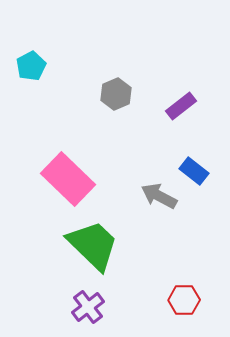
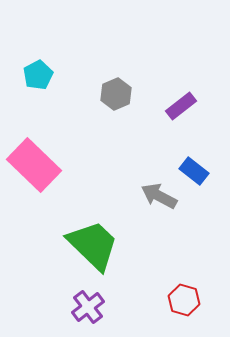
cyan pentagon: moved 7 px right, 9 px down
pink rectangle: moved 34 px left, 14 px up
red hexagon: rotated 16 degrees clockwise
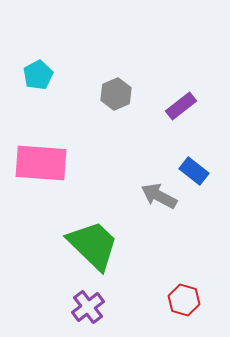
pink rectangle: moved 7 px right, 2 px up; rotated 40 degrees counterclockwise
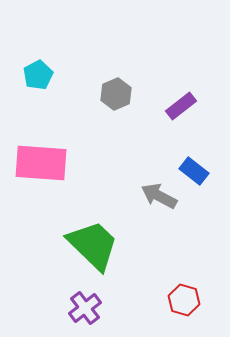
purple cross: moved 3 px left, 1 px down
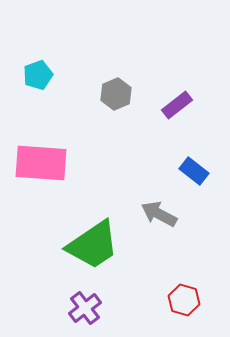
cyan pentagon: rotated 8 degrees clockwise
purple rectangle: moved 4 px left, 1 px up
gray arrow: moved 18 px down
green trapezoid: rotated 102 degrees clockwise
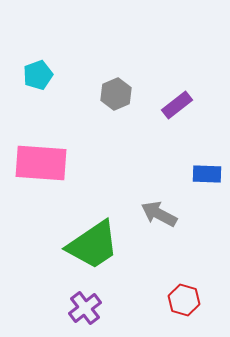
blue rectangle: moved 13 px right, 3 px down; rotated 36 degrees counterclockwise
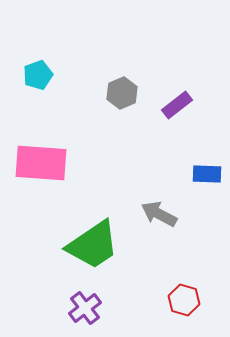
gray hexagon: moved 6 px right, 1 px up
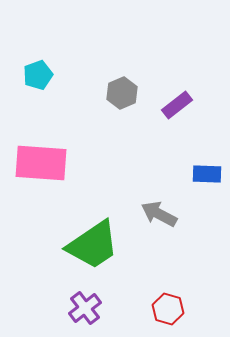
red hexagon: moved 16 px left, 9 px down
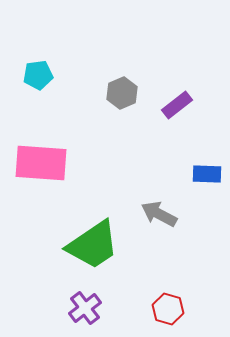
cyan pentagon: rotated 12 degrees clockwise
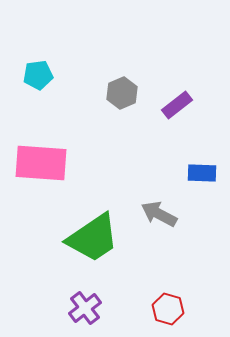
blue rectangle: moved 5 px left, 1 px up
green trapezoid: moved 7 px up
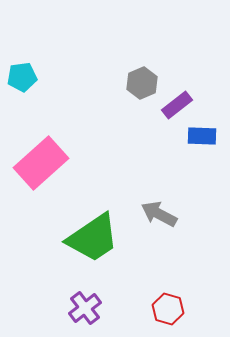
cyan pentagon: moved 16 px left, 2 px down
gray hexagon: moved 20 px right, 10 px up
pink rectangle: rotated 46 degrees counterclockwise
blue rectangle: moved 37 px up
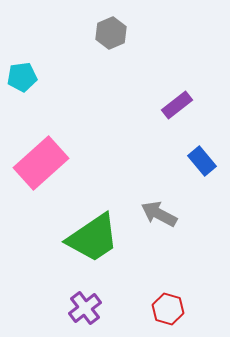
gray hexagon: moved 31 px left, 50 px up
blue rectangle: moved 25 px down; rotated 48 degrees clockwise
